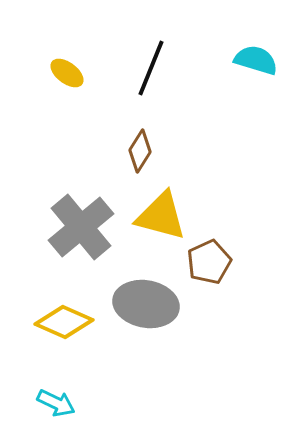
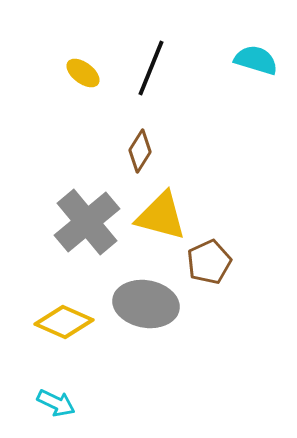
yellow ellipse: moved 16 px right
gray cross: moved 6 px right, 5 px up
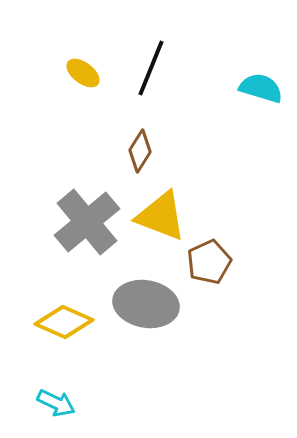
cyan semicircle: moved 5 px right, 28 px down
yellow triangle: rotated 6 degrees clockwise
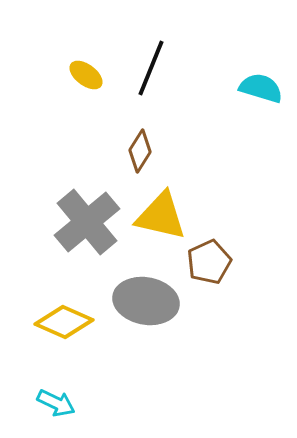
yellow ellipse: moved 3 px right, 2 px down
yellow triangle: rotated 8 degrees counterclockwise
gray ellipse: moved 3 px up
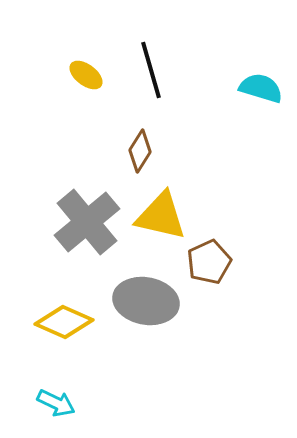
black line: moved 2 px down; rotated 38 degrees counterclockwise
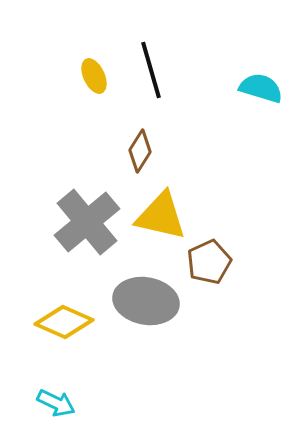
yellow ellipse: moved 8 px right, 1 px down; rotated 28 degrees clockwise
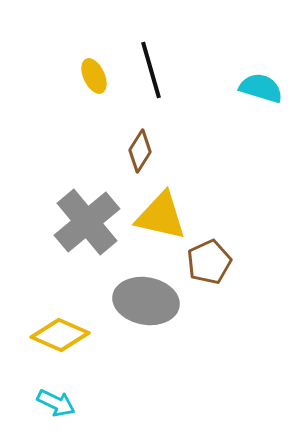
yellow diamond: moved 4 px left, 13 px down
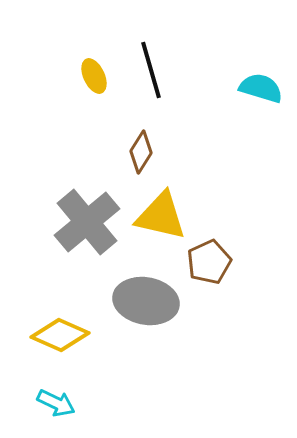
brown diamond: moved 1 px right, 1 px down
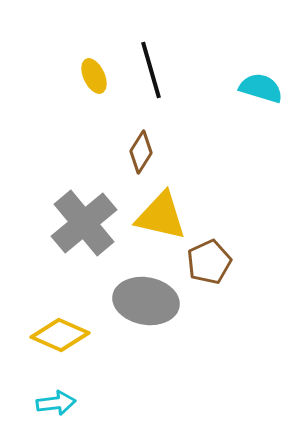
gray cross: moved 3 px left, 1 px down
cyan arrow: rotated 33 degrees counterclockwise
